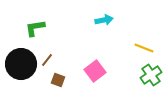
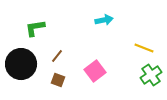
brown line: moved 10 px right, 4 px up
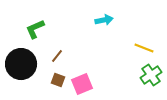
green L-shape: moved 1 px down; rotated 15 degrees counterclockwise
pink square: moved 13 px left, 13 px down; rotated 15 degrees clockwise
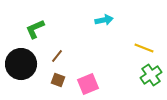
pink square: moved 6 px right
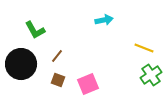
green L-shape: moved 1 px down; rotated 95 degrees counterclockwise
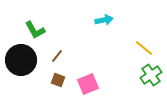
yellow line: rotated 18 degrees clockwise
black circle: moved 4 px up
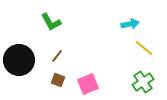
cyan arrow: moved 26 px right, 4 px down
green L-shape: moved 16 px right, 8 px up
black circle: moved 2 px left
green cross: moved 8 px left, 7 px down
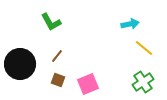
black circle: moved 1 px right, 4 px down
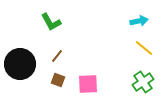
cyan arrow: moved 9 px right, 3 px up
pink square: rotated 20 degrees clockwise
